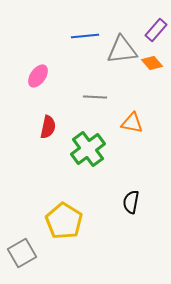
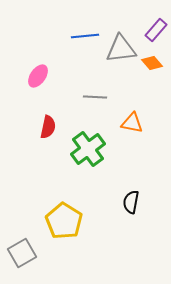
gray triangle: moved 1 px left, 1 px up
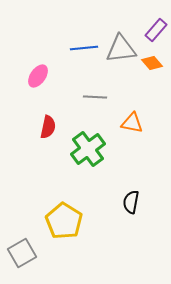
blue line: moved 1 px left, 12 px down
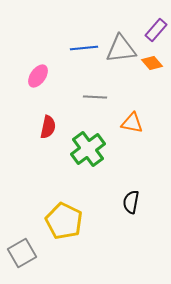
yellow pentagon: rotated 6 degrees counterclockwise
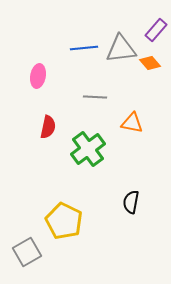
orange diamond: moved 2 px left
pink ellipse: rotated 25 degrees counterclockwise
gray square: moved 5 px right, 1 px up
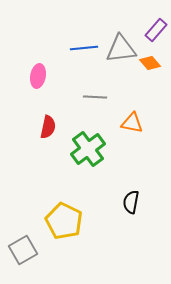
gray square: moved 4 px left, 2 px up
